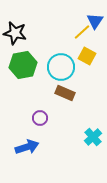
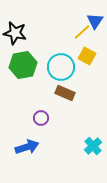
purple circle: moved 1 px right
cyan cross: moved 9 px down
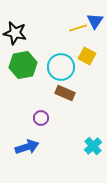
yellow line: moved 4 px left, 4 px up; rotated 24 degrees clockwise
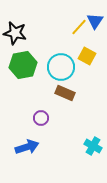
yellow line: moved 1 px right, 1 px up; rotated 30 degrees counterclockwise
cyan cross: rotated 18 degrees counterclockwise
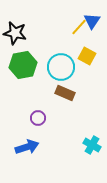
blue triangle: moved 3 px left
purple circle: moved 3 px left
cyan cross: moved 1 px left, 1 px up
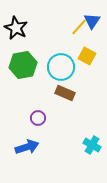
black star: moved 1 px right, 5 px up; rotated 15 degrees clockwise
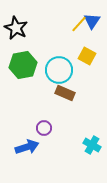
yellow line: moved 3 px up
cyan circle: moved 2 px left, 3 px down
purple circle: moved 6 px right, 10 px down
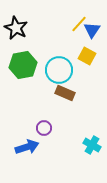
blue triangle: moved 9 px down
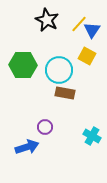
black star: moved 31 px right, 8 px up
green hexagon: rotated 12 degrees clockwise
brown rectangle: rotated 12 degrees counterclockwise
purple circle: moved 1 px right, 1 px up
cyan cross: moved 9 px up
